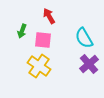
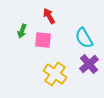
yellow cross: moved 16 px right, 8 px down
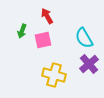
red arrow: moved 2 px left
pink square: rotated 18 degrees counterclockwise
yellow cross: moved 1 px left, 1 px down; rotated 20 degrees counterclockwise
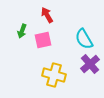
red arrow: moved 1 px up
cyan semicircle: moved 1 px down
purple cross: moved 1 px right
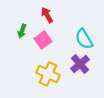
pink square: rotated 24 degrees counterclockwise
purple cross: moved 10 px left
yellow cross: moved 6 px left, 1 px up; rotated 10 degrees clockwise
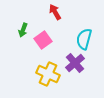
red arrow: moved 8 px right, 3 px up
green arrow: moved 1 px right, 1 px up
cyan semicircle: rotated 45 degrees clockwise
purple cross: moved 5 px left, 1 px up
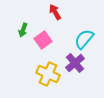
cyan semicircle: rotated 25 degrees clockwise
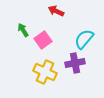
red arrow: moved 1 px right, 1 px up; rotated 35 degrees counterclockwise
green arrow: rotated 128 degrees clockwise
purple cross: rotated 30 degrees clockwise
yellow cross: moved 3 px left, 2 px up
